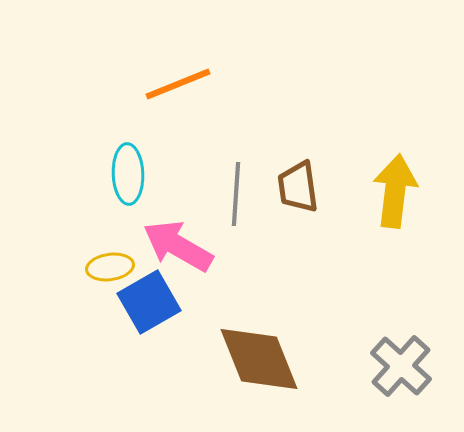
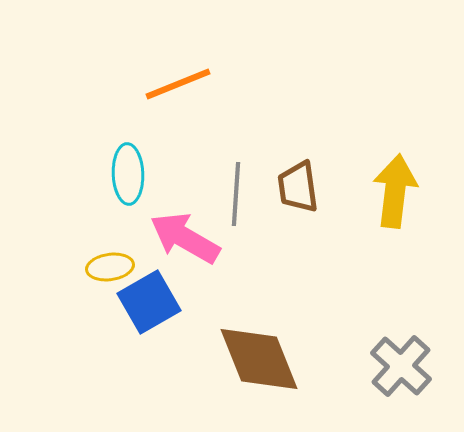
pink arrow: moved 7 px right, 8 px up
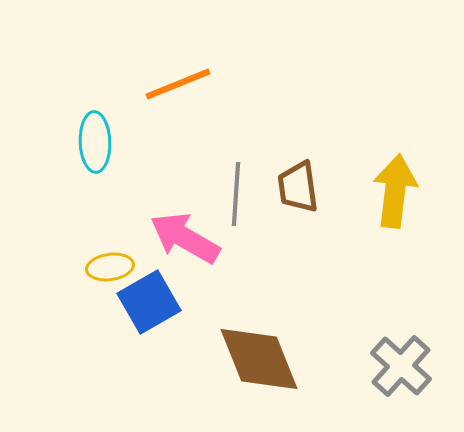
cyan ellipse: moved 33 px left, 32 px up
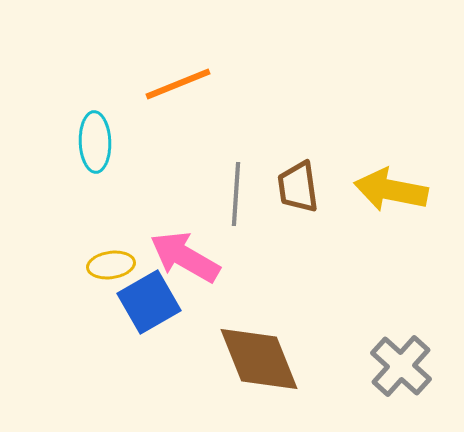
yellow arrow: moved 4 px left, 1 px up; rotated 86 degrees counterclockwise
pink arrow: moved 19 px down
yellow ellipse: moved 1 px right, 2 px up
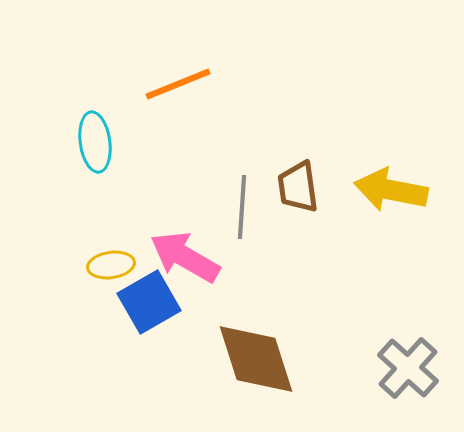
cyan ellipse: rotated 6 degrees counterclockwise
gray line: moved 6 px right, 13 px down
brown diamond: moved 3 px left; rotated 4 degrees clockwise
gray cross: moved 7 px right, 2 px down
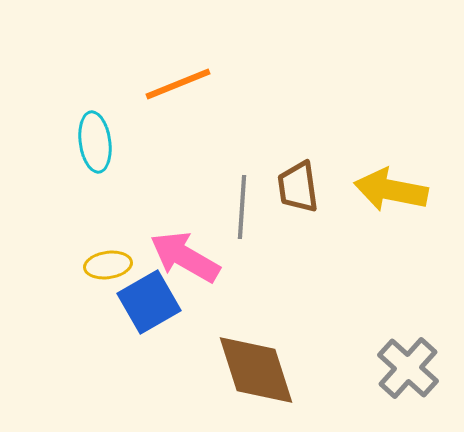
yellow ellipse: moved 3 px left
brown diamond: moved 11 px down
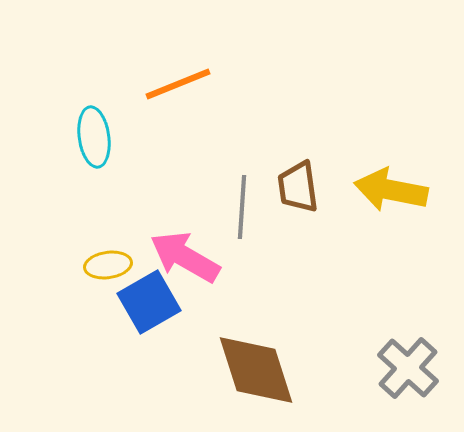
cyan ellipse: moved 1 px left, 5 px up
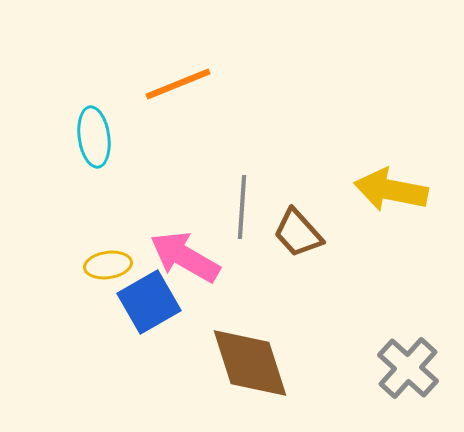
brown trapezoid: moved 46 px down; rotated 34 degrees counterclockwise
brown diamond: moved 6 px left, 7 px up
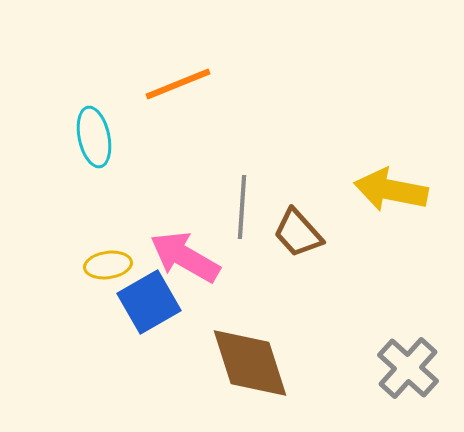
cyan ellipse: rotated 4 degrees counterclockwise
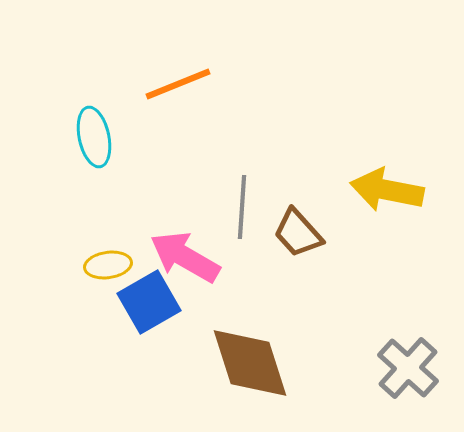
yellow arrow: moved 4 px left
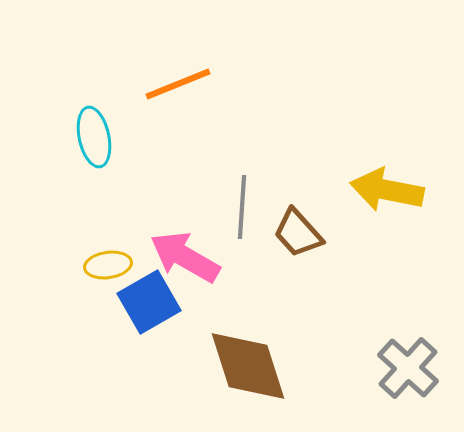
brown diamond: moved 2 px left, 3 px down
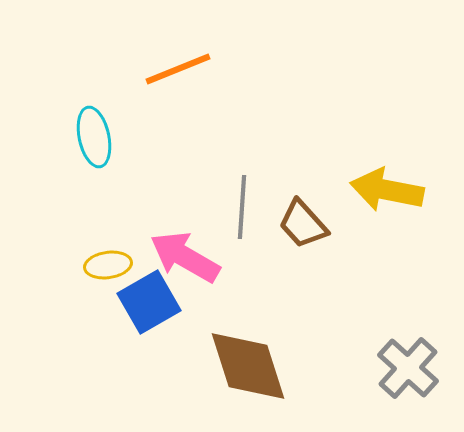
orange line: moved 15 px up
brown trapezoid: moved 5 px right, 9 px up
